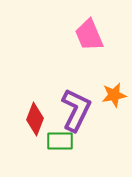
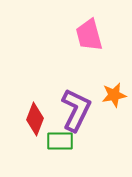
pink trapezoid: rotated 8 degrees clockwise
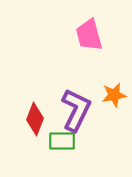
green rectangle: moved 2 px right
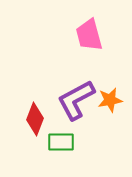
orange star: moved 4 px left, 5 px down
purple L-shape: moved 10 px up; rotated 144 degrees counterclockwise
green rectangle: moved 1 px left, 1 px down
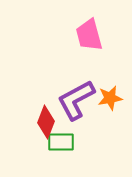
orange star: moved 2 px up
red diamond: moved 11 px right, 3 px down
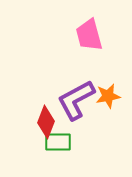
orange star: moved 2 px left, 2 px up
green rectangle: moved 3 px left
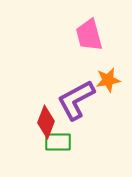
orange star: moved 16 px up
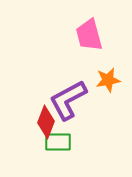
purple L-shape: moved 8 px left
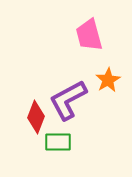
orange star: rotated 20 degrees counterclockwise
red diamond: moved 10 px left, 5 px up
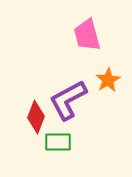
pink trapezoid: moved 2 px left
